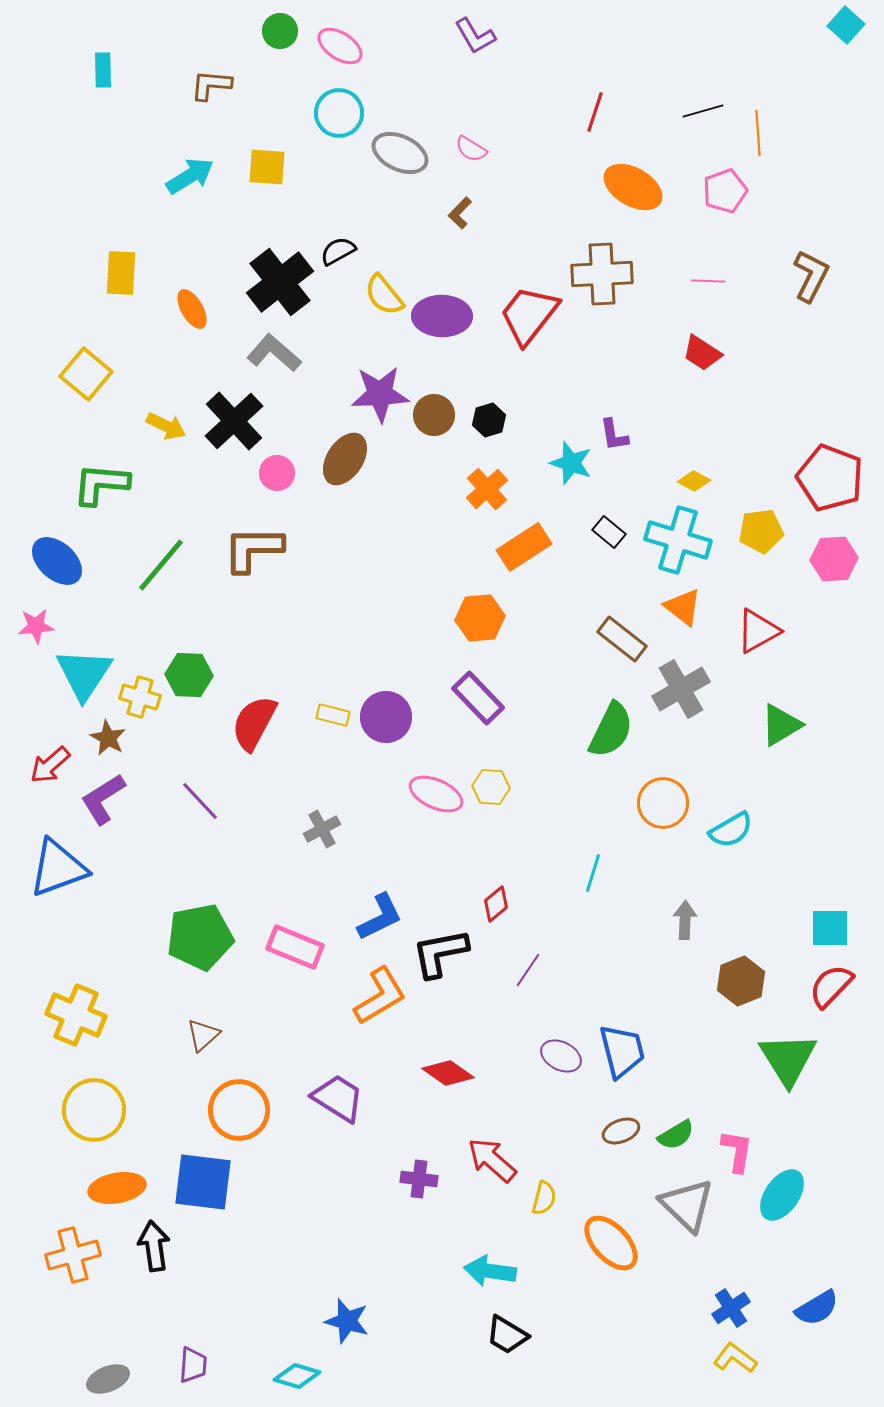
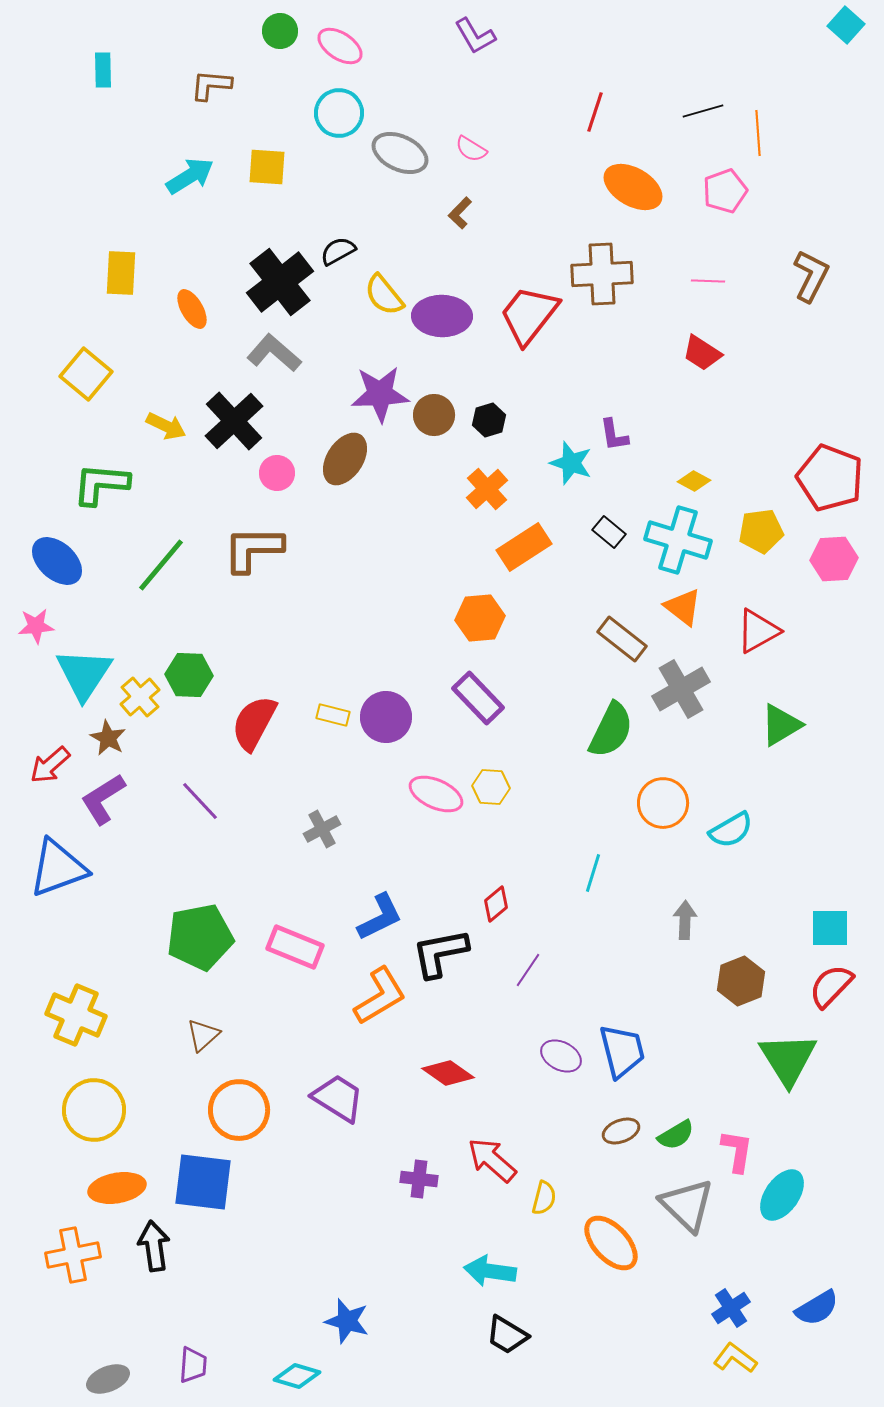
yellow cross at (140, 697): rotated 33 degrees clockwise
orange cross at (73, 1255): rotated 4 degrees clockwise
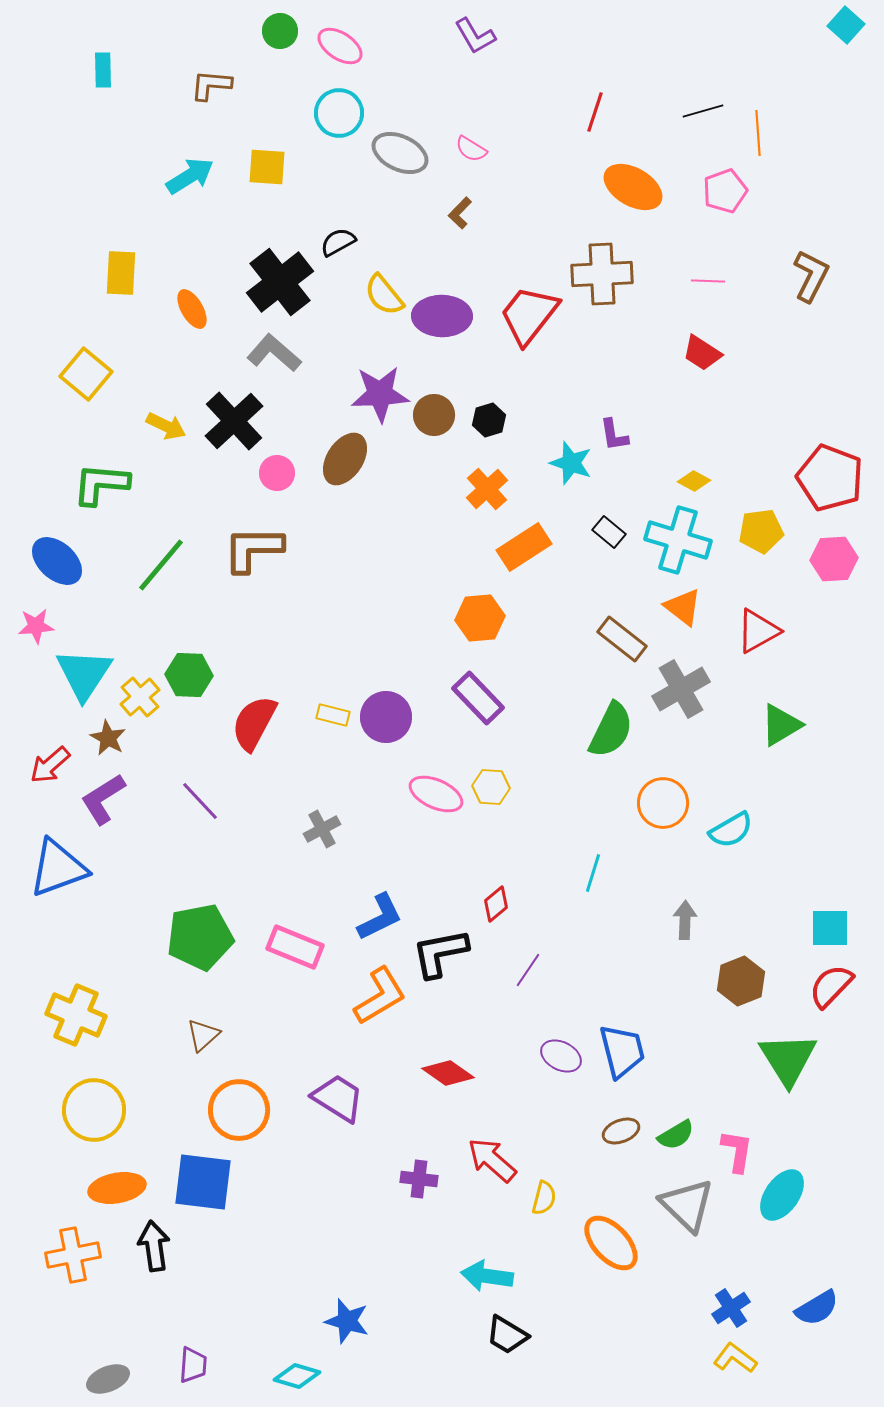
black semicircle at (338, 251): moved 9 px up
cyan arrow at (490, 1271): moved 3 px left, 5 px down
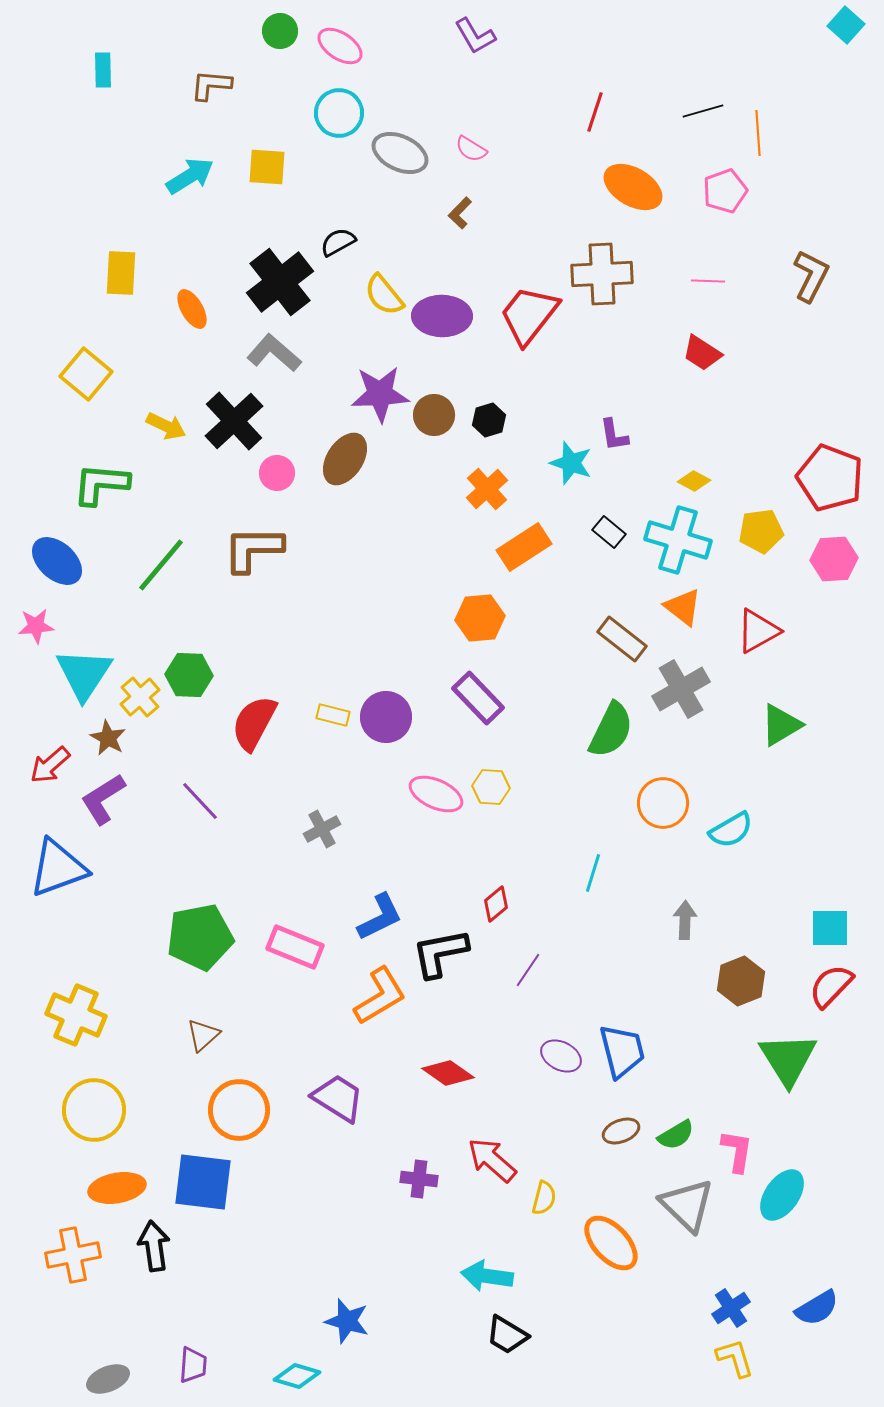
yellow L-shape at (735, 1358): rotated 36 degrees clockwise
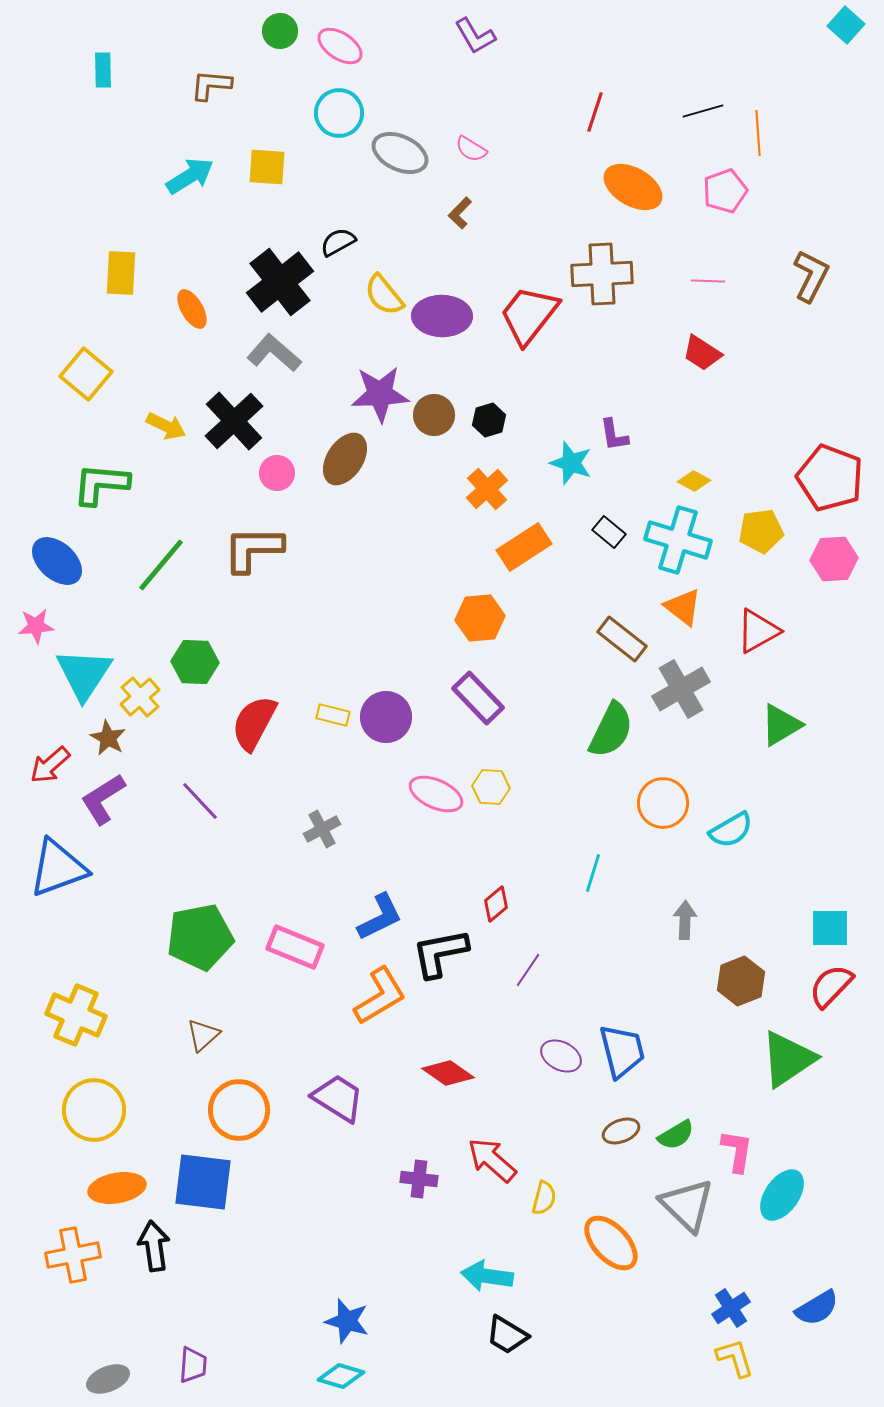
green hexagon at (189, 675): moved 6 px right, 13 px up
green triangle at (788, 1059): rotated 28 degrees clockwise
cyan diamond at (297, 1376): moved 44 px right
